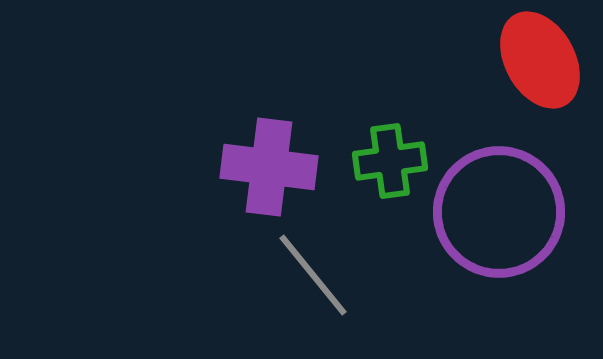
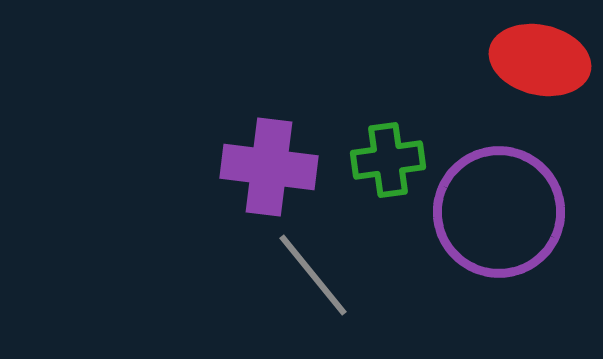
red ellipse: rotated 48 degrees counterclockwise
green cross: moved 2 px left, 1 px up
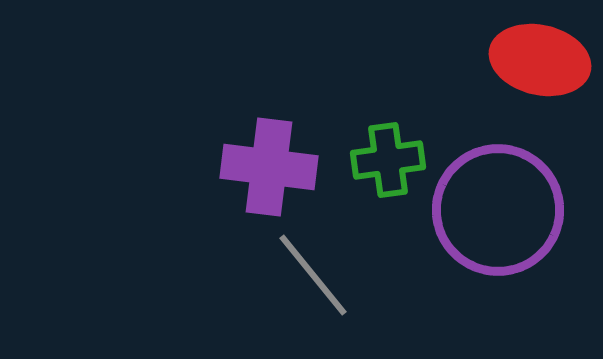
purple circle: moved 1 px left, 2 px up
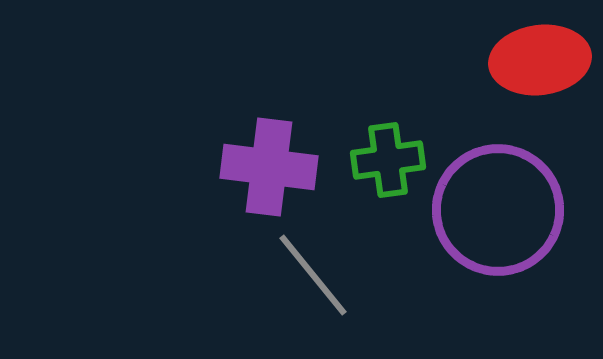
red ellipse: rotated 20 degrees counterclockwise
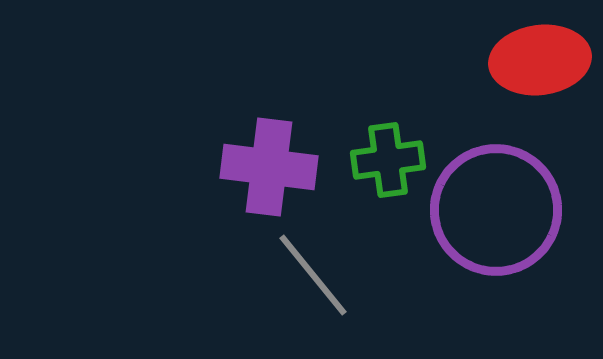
purple circle: moved 2 px left
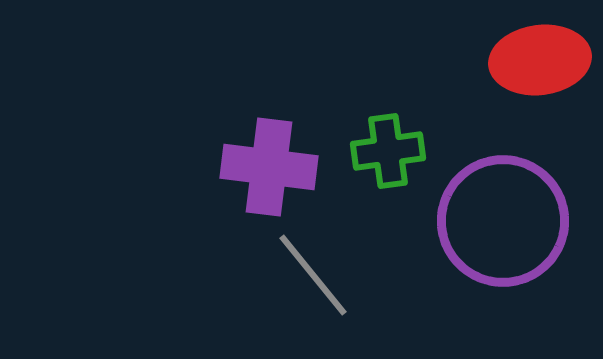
green cross: moved 9 px up
purple circle: moved 7 px right, 11 px down
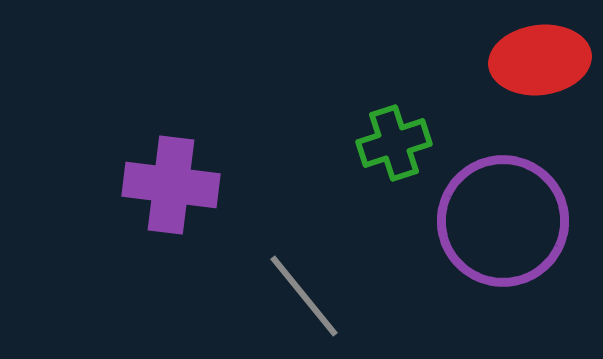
green cross: moved 6 px right, 8 px up; rotated 10 degrees counterclockwise
purple cross: moved 98 px left, 18 px down
gray line: moved 9 px left, 21 px down
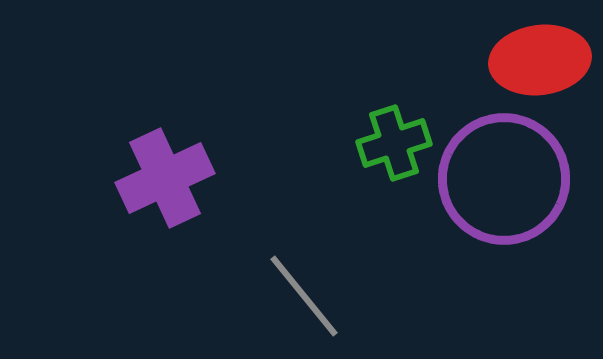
purple cross: moved 6 px left, 7 px up; rotated 32 degrees counterclockwise
purple circle: moved 1 px right, 42 px up
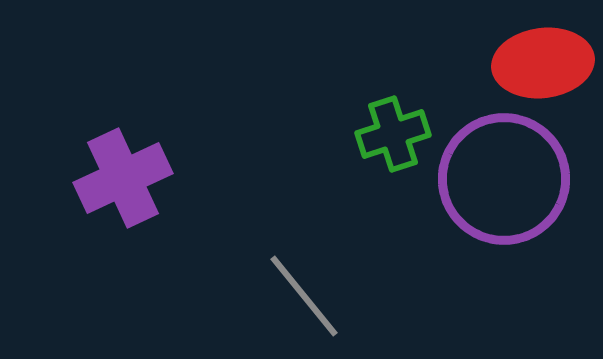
red ellipse: moved 3 px right, 3 px down
green cross: moved 1 px left, 9 px up
purple cross: moved 42 px left
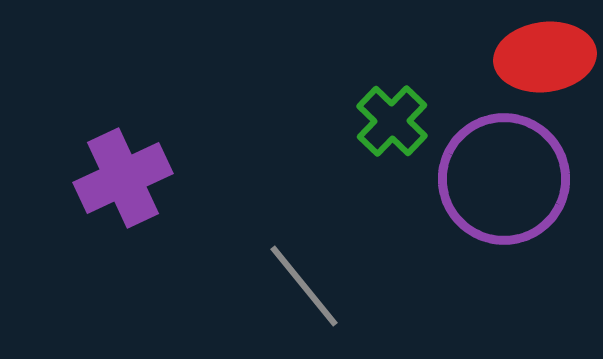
red ellipse: moved 2 px right, 6 px up
green cross: moved 1 px left, 13 px up; rotated 28 degrees counterclockwise
gray line: moved 10 px up
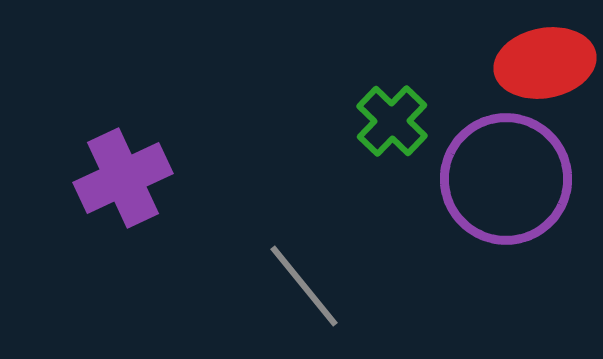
red ellipse: moved 6 px down; rotated 4 degrees counterclockwise
purple circle: moved 2 px right
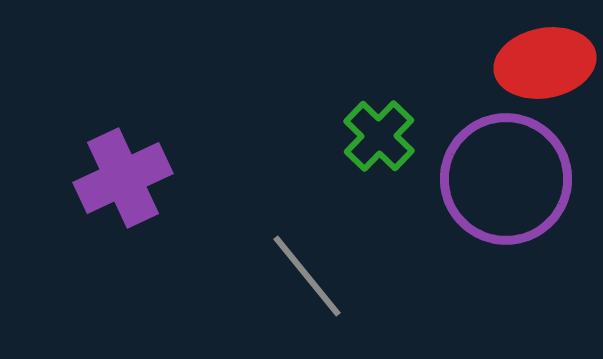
green cross: moved 13 px left, 15 px down
gray line: moved 3 px right, 10 px up
